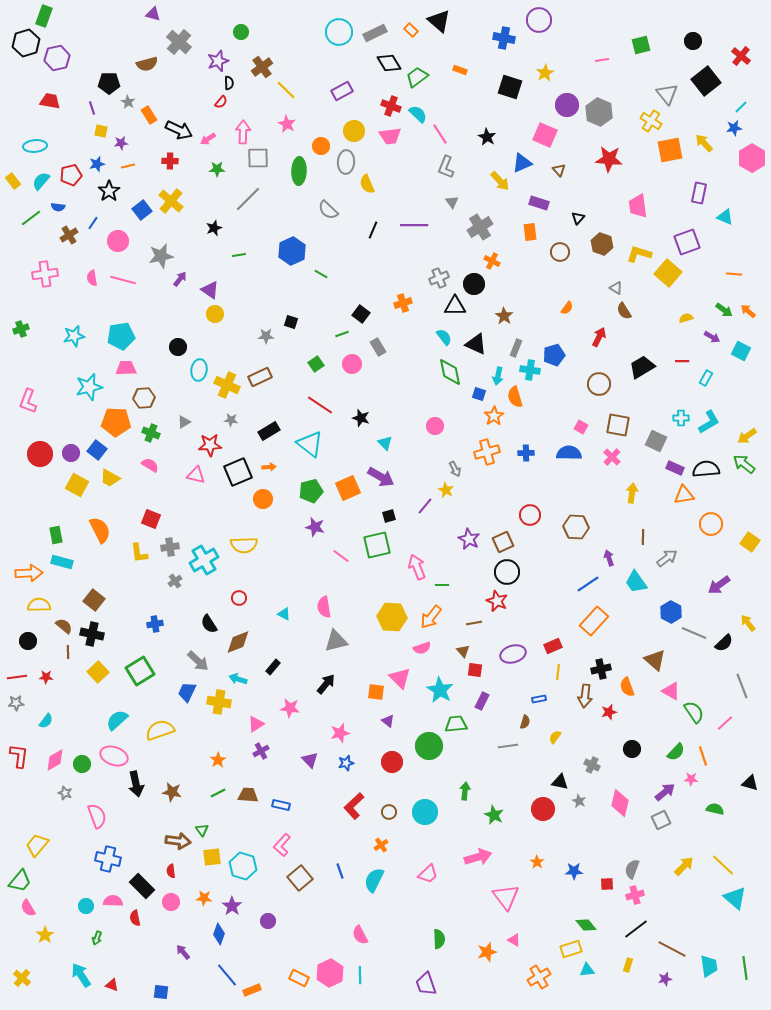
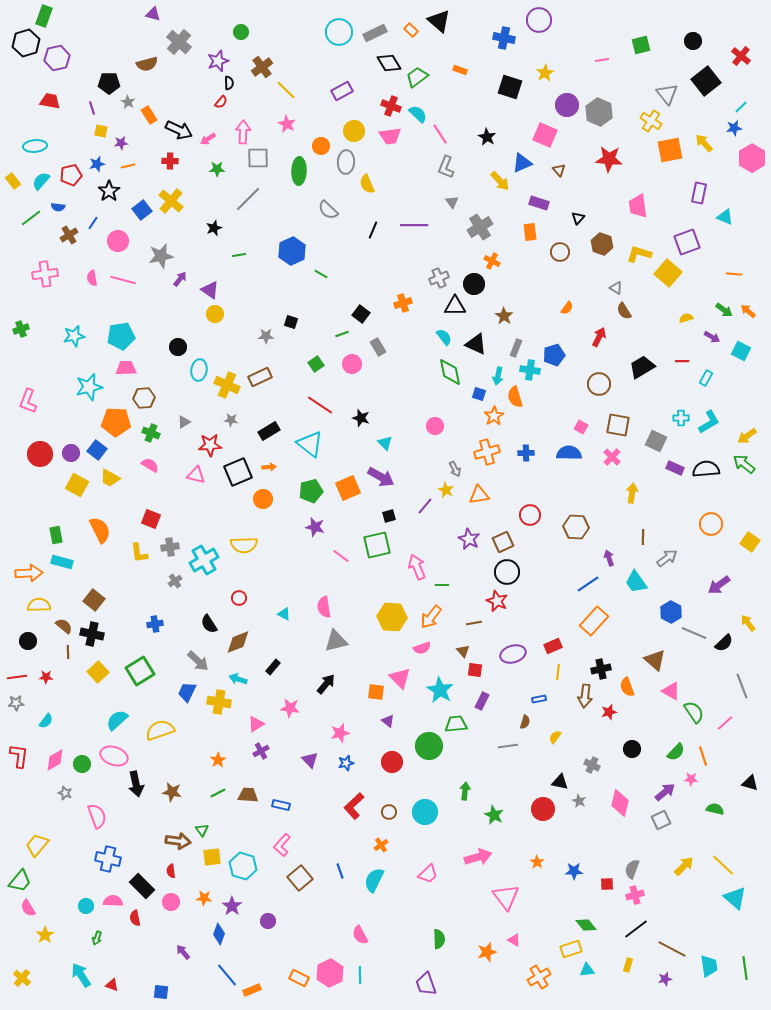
orange triangle at (684, 495): moved 205 px left
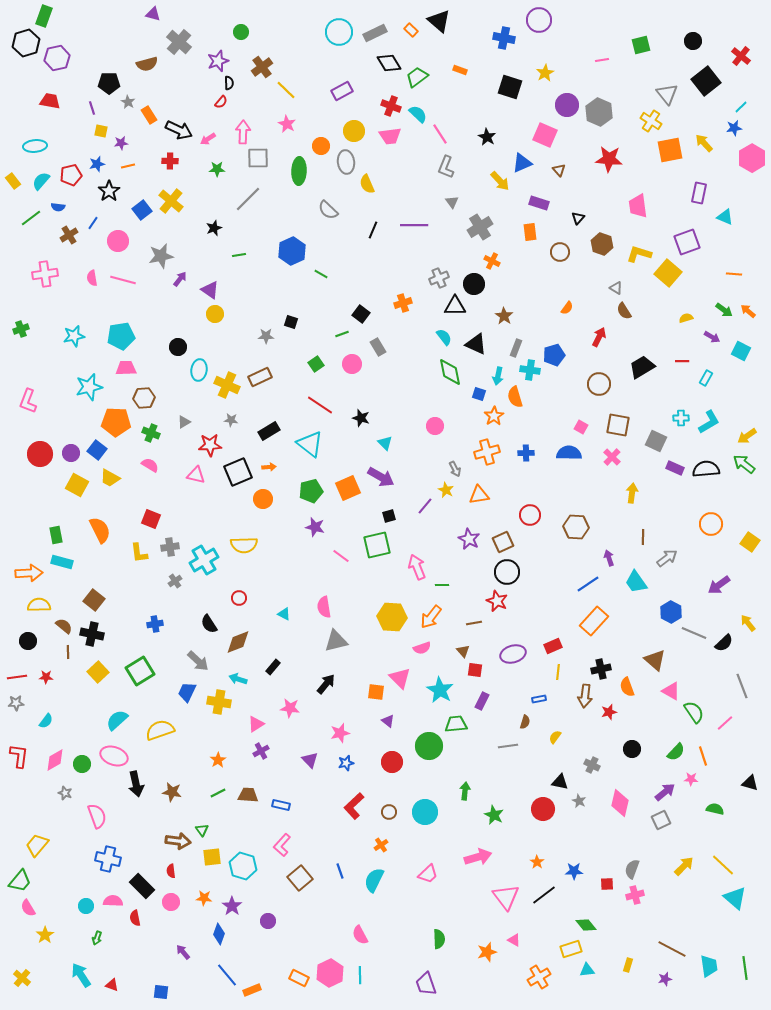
gray ellipse at (346, 162): rotated 10 degrees counterclockwise
black line at (636, 929): moved 92 px left, 34 px up
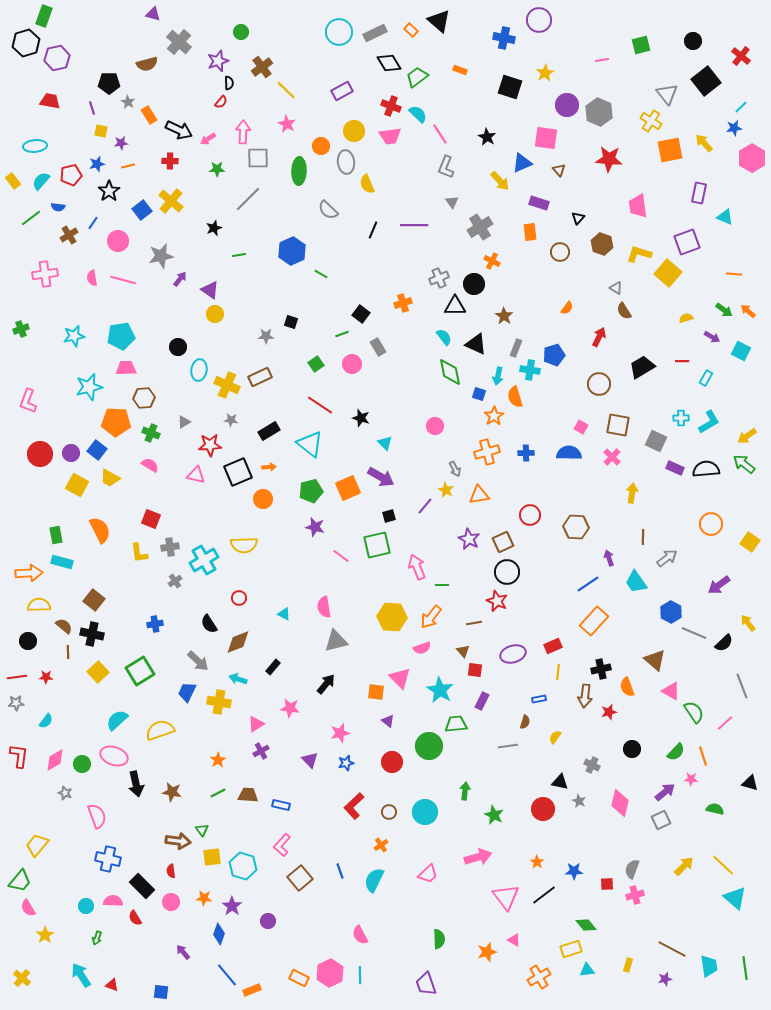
pink square at (545, 135): moved 1 px right, 3 px down; rotated 15 degrees counterclockwise
red semicircle at (135, 918): rotated 21 degrees counterclockwise
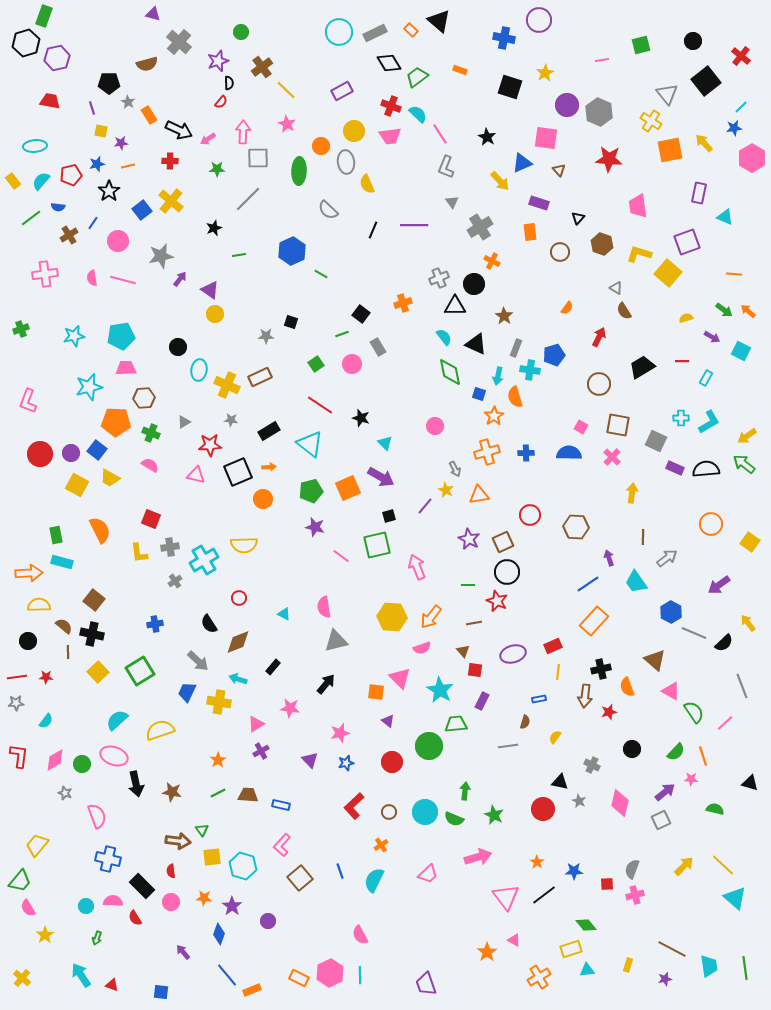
green line at (442, 585): moved 26 px right
green semicircle at (439, 939): moved 15 px right, 120 px up; rotated 114 degrees clockwise
orange star at (487, 952): rotated 18 degrees counterclockwise
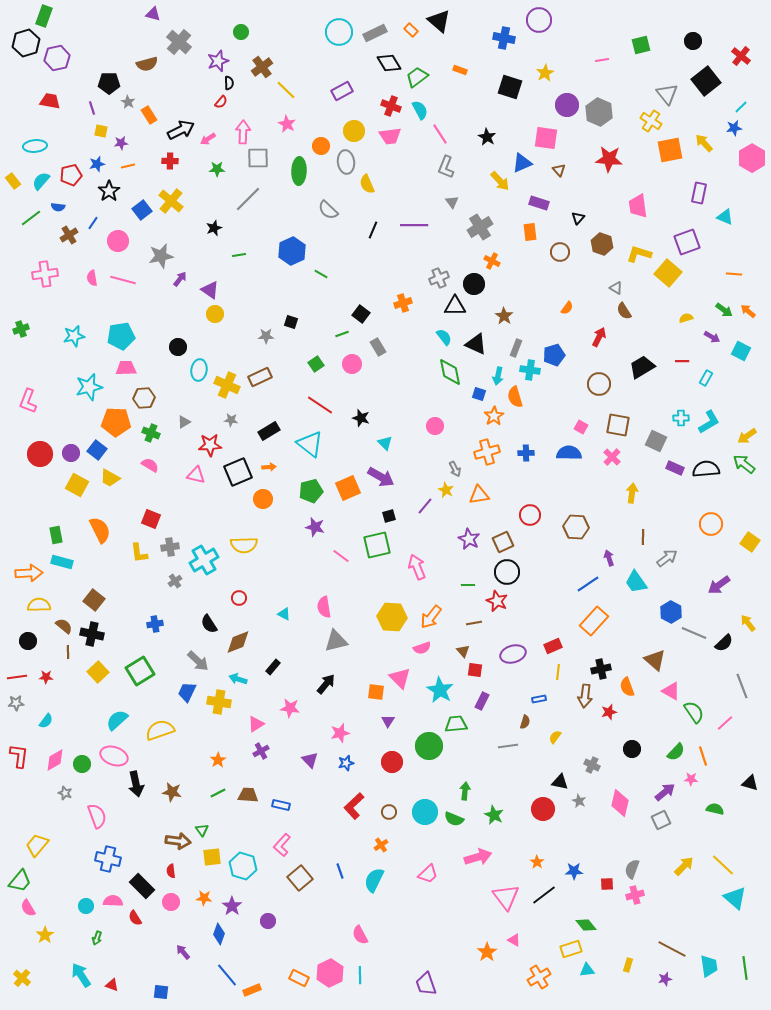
cyan semicircle at (418, 114): moved 2 px right, 4 px up; rotated 18 degrees clockwise
black arrow at (179, 130): moved 2 px right; rotated 52 degrees counterclockwise
purple triangle at (388, 721): rotated 24 degrees clockwise
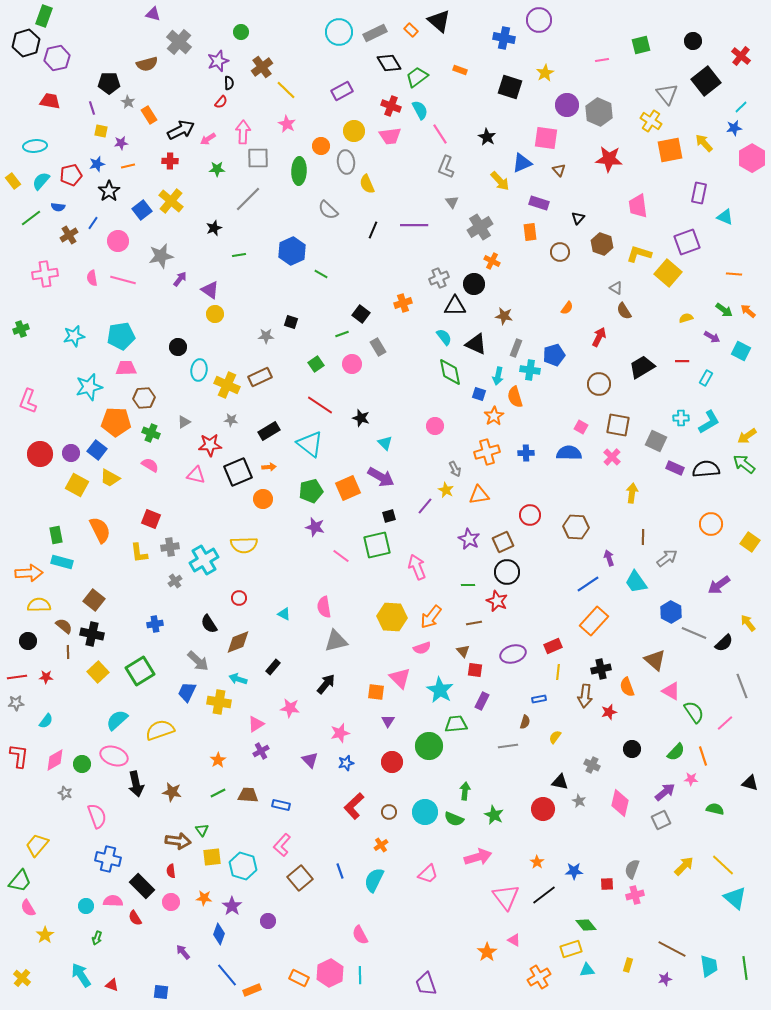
brown star at (504, 316): rotated 24 degrees counterclockwise
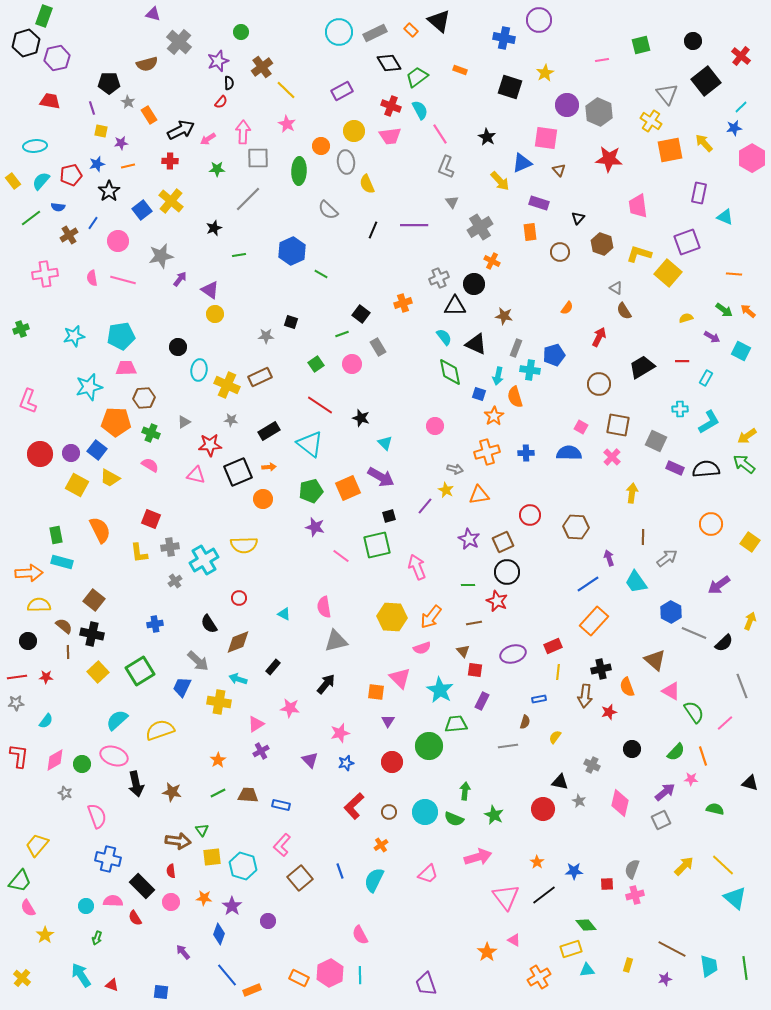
cyan cross at (681, 418): moved 1 px left, 9 px up
gray arrow at (455, 469): rotated 49 degrees counterclockwise
yellow arrow at (748, 623): moved 2 px right, 2 px up; rotated 60 degrees clockwise
blue trapezoid at (187, 692): moved 5 px left, 5 px up
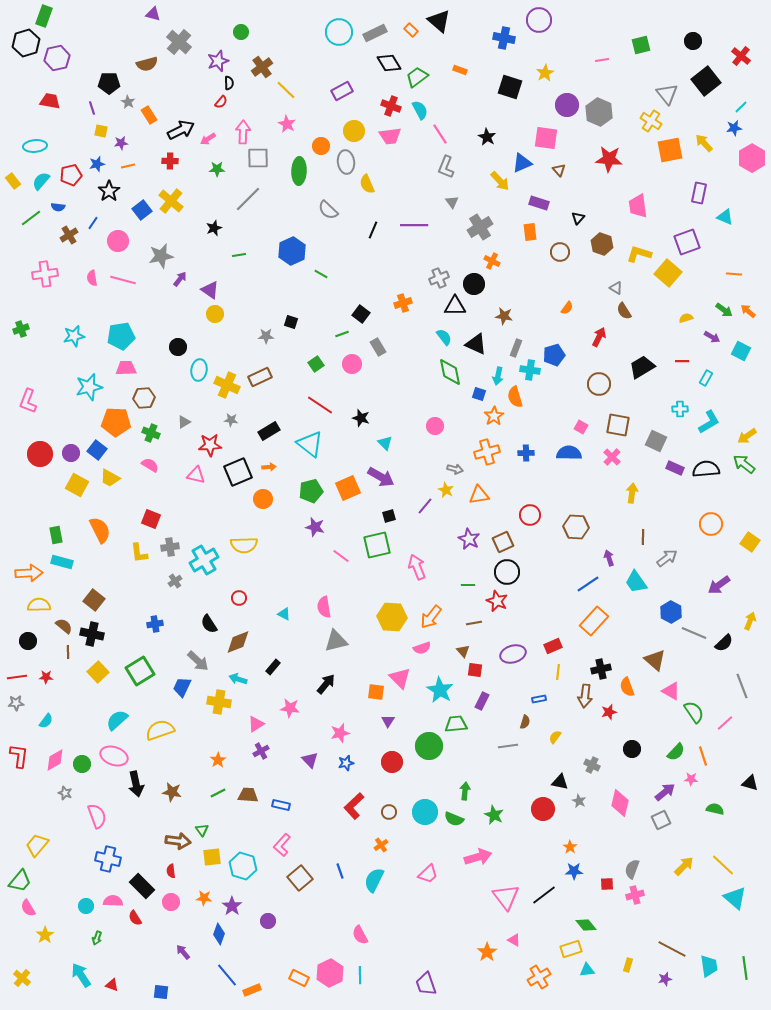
orange star at (537, 862): moved 33 px right, 15 px up
